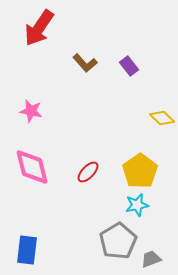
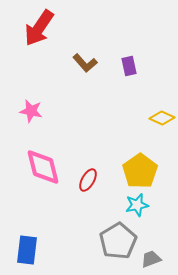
purple rectangle: rotated 24 degrees clockwise
yellow diamond: rotated 20 degrees counterclockwise
pink diamond: moved 11 px right
red ellipse: moved 8 px down; rotated 15 degrees counterclockwise
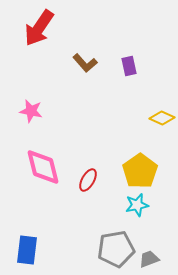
gray pentagon: moved 2 px left, 8 px down; rotated 21 degrees clockwise
gray trapezoid: moved 2 px left
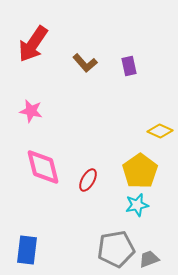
red arrow: moved 6 px left, 16 px down
yellow diamond: moved 2 px left, 13 px down
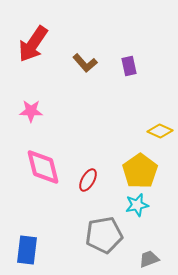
pink star: rotated 10 degrees counterclockwise
gray pentagon: moved 12 px left, 14 px up
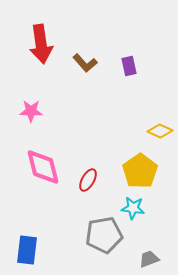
red arrow: moved 8 px right; rotated 42 degrees counterclockwise
cyan star: moved 4 px left, 3 px down; rotated 20 degrees clockwise
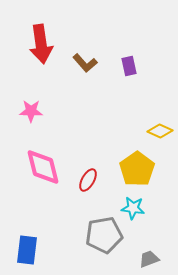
yellow pentagon: moved 3 px left, 2 px up
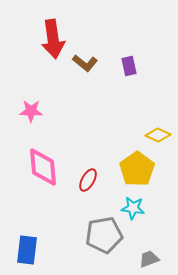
red arrow: moved 12 px right, 5 px up
brown L-shape: rotated 10 degrees counterclockwise
yellow diamond: moved 2 px left, 4 px down
pink diamond: rotated 9 degrees clockwise
